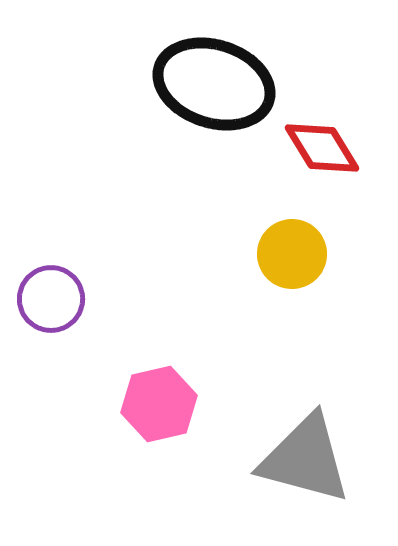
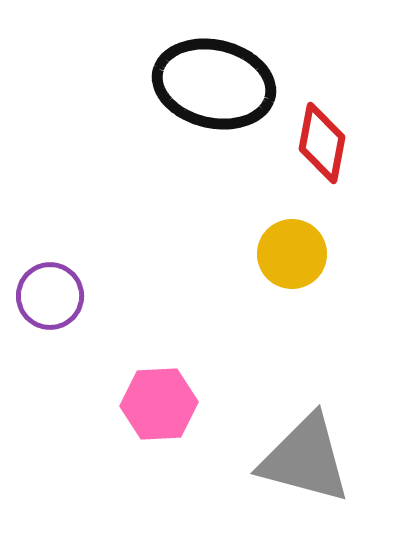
black ellipse: rotated 5 degrees counterclockwise
red diamond: moved 5 px up; rotated 42 degrees clockwise
purple circle: moved 1 px left, 3 px up
pink hexagon: rotated 10 degrees clockwise
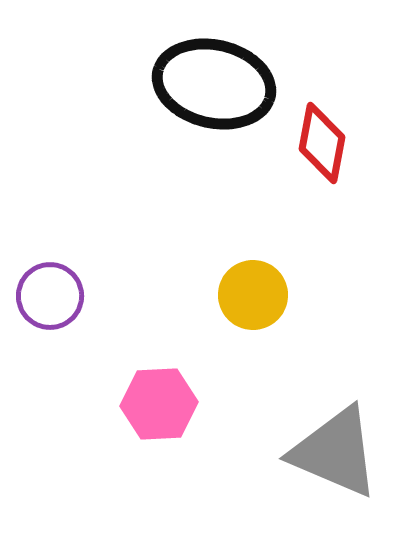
yellow circle: moved 39 px left, 41 px down
gray triangle: moved 30 px right, 7 px up; rotated 8 degrees clockwise
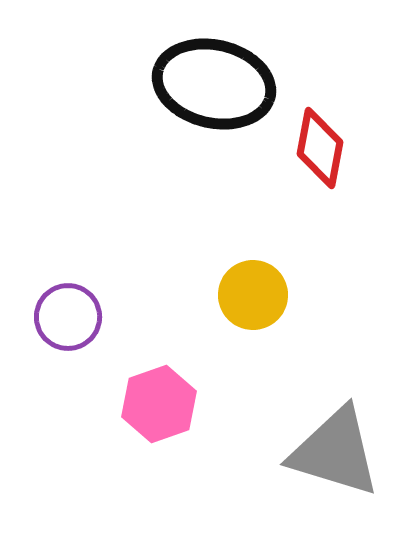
red diamond: moved 2 px left, 5 px down
purple circle: moved 18 px right, 21 px down
pink hexagon: rotated 16 degrees counterclockwise
gray triangle: rotated 6 degrees counterclockwise
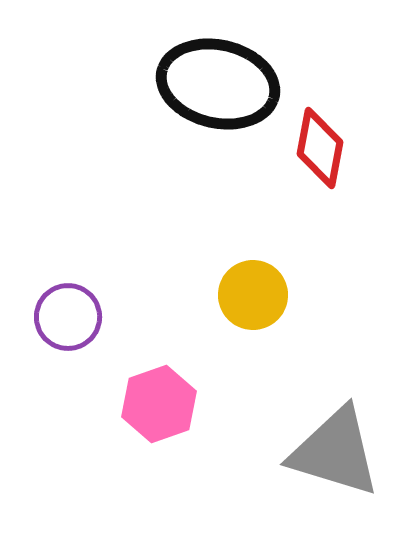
black ellipse: moved 4 px right
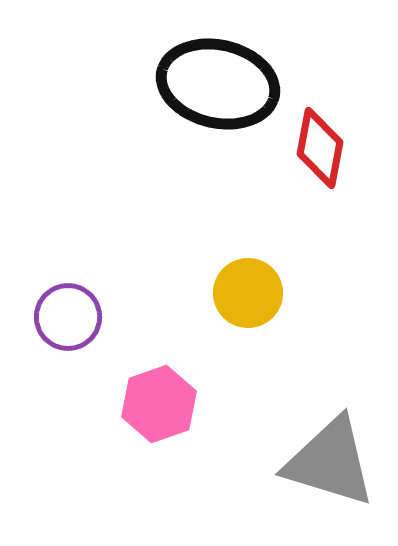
yellow circle: moved 5 px left, 2 px up
gray triangle: moved 5 px left, 10 px down
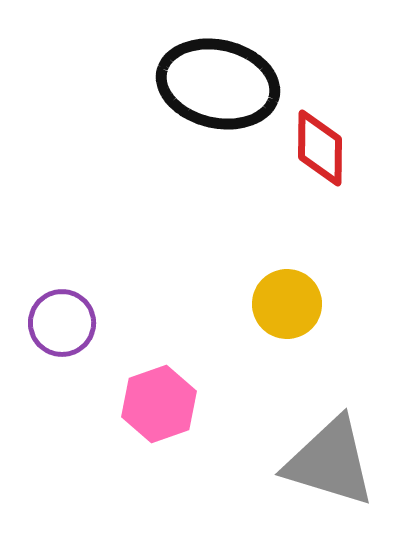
red diamond: rotated 10 degrees counterclockwise
yellow circle: moved 39 px right, 11 px down
purple circle: moved 6 px left, 6 px down
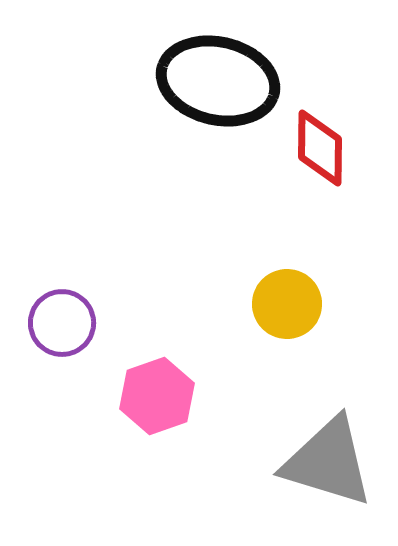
black ellipse: moved 3 px up
pink hexagon: moved 2 px left, 8 px up
gray triangle: moved 2 px left
